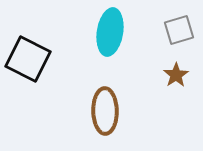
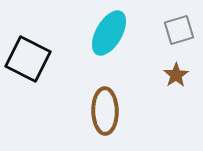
cyan ellipse: moved 1 px left, 1 px down; rotated 21 degrees clockwise
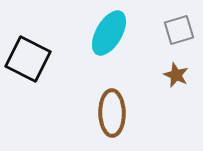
brown star: rotated 15 degrees counterclockwise
brown ellipse: moved 7 px right, 2 px down
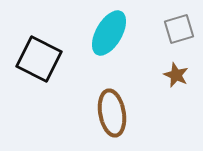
gray square: moved 1 px up
black square: moved 11 px right
brown ellipse: rotated 9 degrees counterclockwise
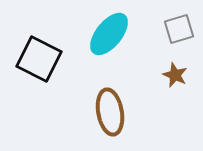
cyan ellipse: moved 1 px down; rotated 9 degrees clockwise
brown star: moved 1 px left
brown ellipse: moved 2 px left, 1 px up
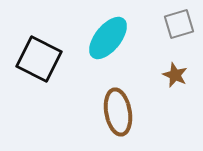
gray square: moved 5 px up
cyan ellipse: moved 1 px left, 4 px down
brown ellipse: moved 8 px right
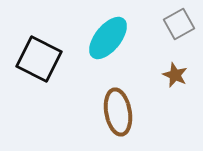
gray square: rotated 12 degrees counterclockwise
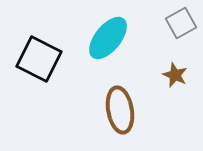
gray square: moved 2 px right, 1 px up
brown ellipse: moved 2 px right, 2 px up
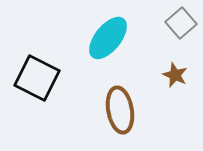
gray square: rotated 12 degrees counterclockwise
black square: moved 2 px left, 19 px down
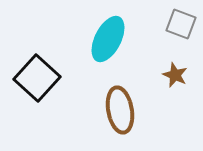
gray square: moved 1 px down; rotated 28 degrees counterclockwise
cyan ellipse: moved 1 px down; rotated 12 degrees counterclockwise
black square: rotated 15 degrees clockwise
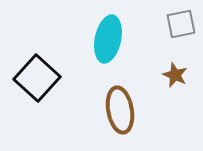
gray square: rotated 32 degrees counterclockwise
cyan ellipse: rotated 15 degrees counterclockwise
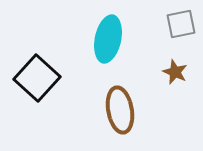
brown star: moved 3 px up
